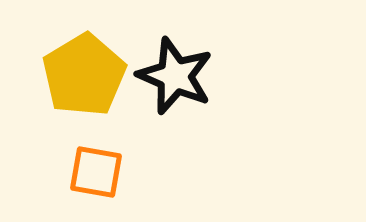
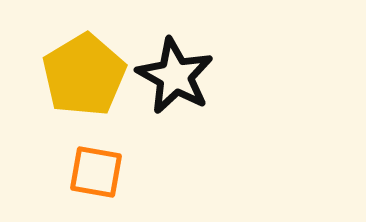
black star: rotated 6 degrees clockwise
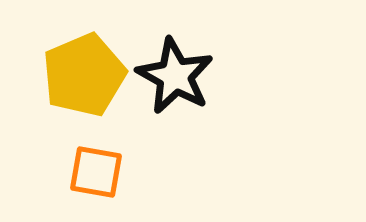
yellow pentagon: rotated 8 degrees clockwise
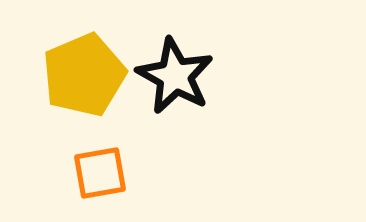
orange square: moved 4 px right, 1 px down; rotated 20 degrees counterclockwise
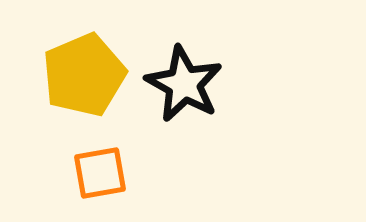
black star: moved 9 px right, 8 px down
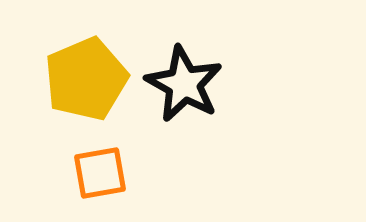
yellow pentagon: moved 2 px right, 4 px down
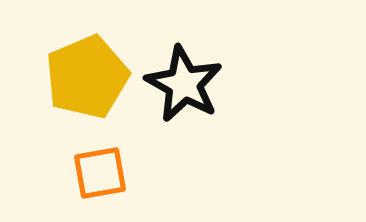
yellow pentagon: moved 1 px right, 2 px up
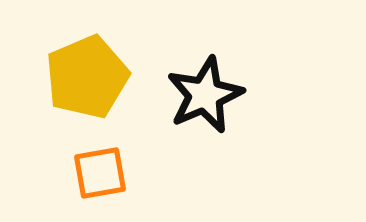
black star: moved 21 px right, 11 px down; rotated 20 degrees clockwise
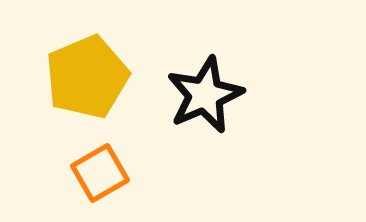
orange square: rotated 20 degrees counterclockwise
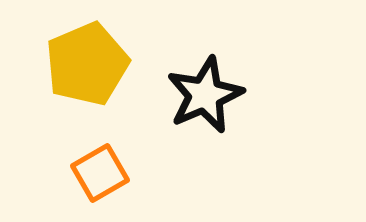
yellow pentagon: moved 13 px up
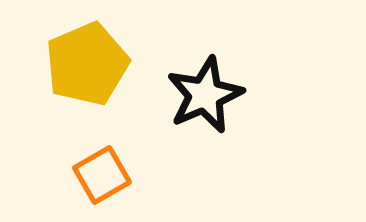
orange square: moved 2 px right, 2 px down
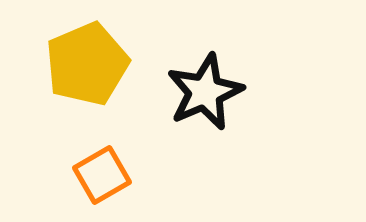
black star: moved 3 px up
